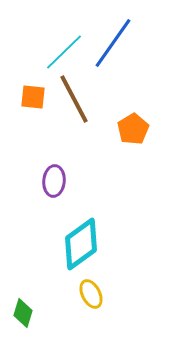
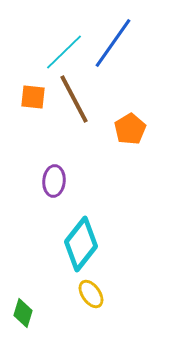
orange pentagon: moved 3 px left
cyan diamond: rotated 16 degrees counterclockwise
yellow ellipse: rotated 8 degrees counterclockwise
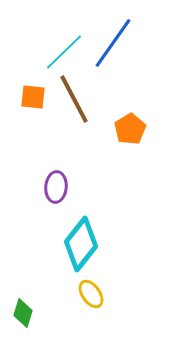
purple ellipse: moved 2 px right, 6 px down
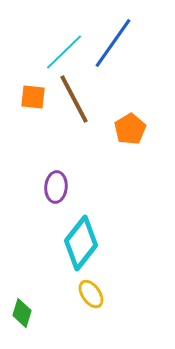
cyan diamond: moved 1 px up
green diamond: moved 1 px left
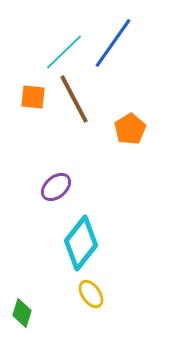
purple ellipse: rotated 44 degrees clockwise
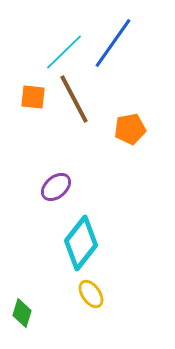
orange pentagon: rotated 20 degrees clockwise
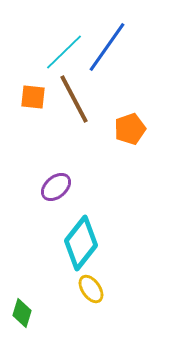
blue line: moved 6 px left, 4 px down
orange pentagon: rotated 8 degrees counterclockwise
yellow ellipse: moved 5 px up
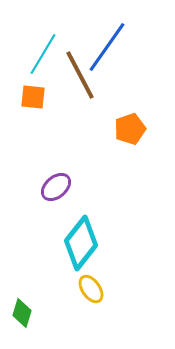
cyan line: moved 21 px left, 2 px down; rotated 15 degrees counterclockwise
brown line: moved 6 px right, 24 px up
